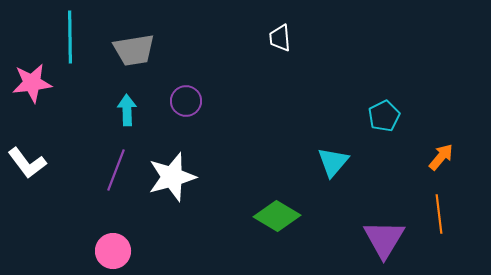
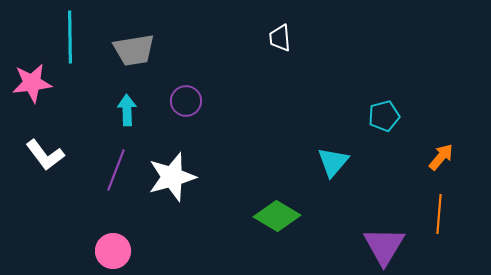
cyan pentagon: rotated 12 degrees clockwise
white L-shape: moved 18 px right, 8 px up
orange line: rotated 12 degrees clockwise
purple triangle: moved 7 px down
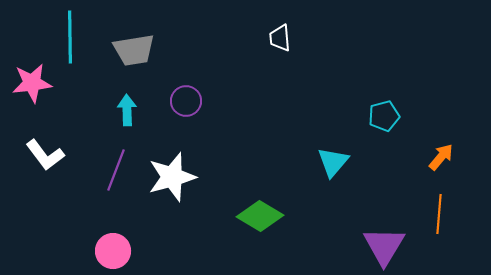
green diamond: moved 17 px left
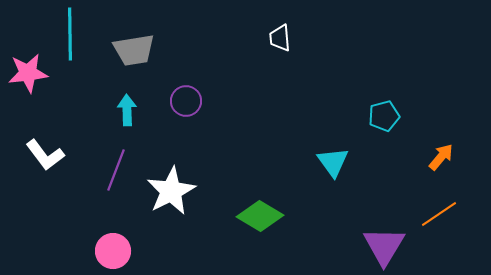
cyan line: moved 3 px up
pink star: moved 4 px left, 10 px up
cyan triangle: rotated 16 degrees counterclockwise
white star: moved 1 px left, 14 px down; rotated 12 degrees counterclockwise
orange line: rotated 51 degrees clockwise
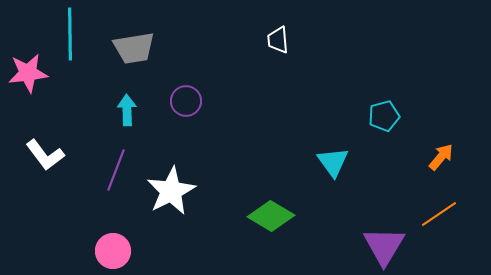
white trapezoid: moved 2 px left, 2 px down
gray trapezoid: moved 2 px up
green diamond: moved 11 px right
